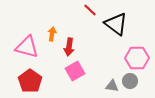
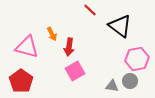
black triangle: moved 4 px right, 2 px down
orange arrow: rotated 144 degrees clockwise
pink hexagon: moved 1 px down; rotated 10 degrees counterclockwise
red pentagon: moved 9 px left
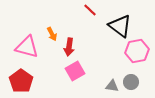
pink hexagon: moved 8 px up
gray circle: moved 1 px right, 1 px down
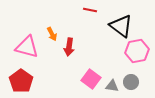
red line: rotated 32 degrees counterclockwise
black triangle: moved 1 px right
pink square: moved 16 px right, 8 px down; rotated 24 degrees counterclockwise
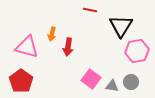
black triangle: rotated 25 degrees clockwise
orange arrow: rotated 40 degrees clockwise
red arrow: moved 1 px left
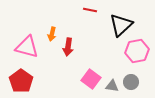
black triangle: moved 1 px up; rotated 15 degrees clockwise
